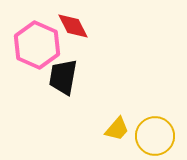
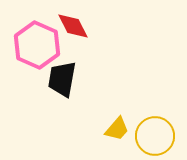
black trapezoid: moved 1 px left, 2 px down
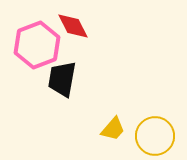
pink hexagon: rotated 15 degrees clockwise
yellow trapezoid: moved 4 px left
